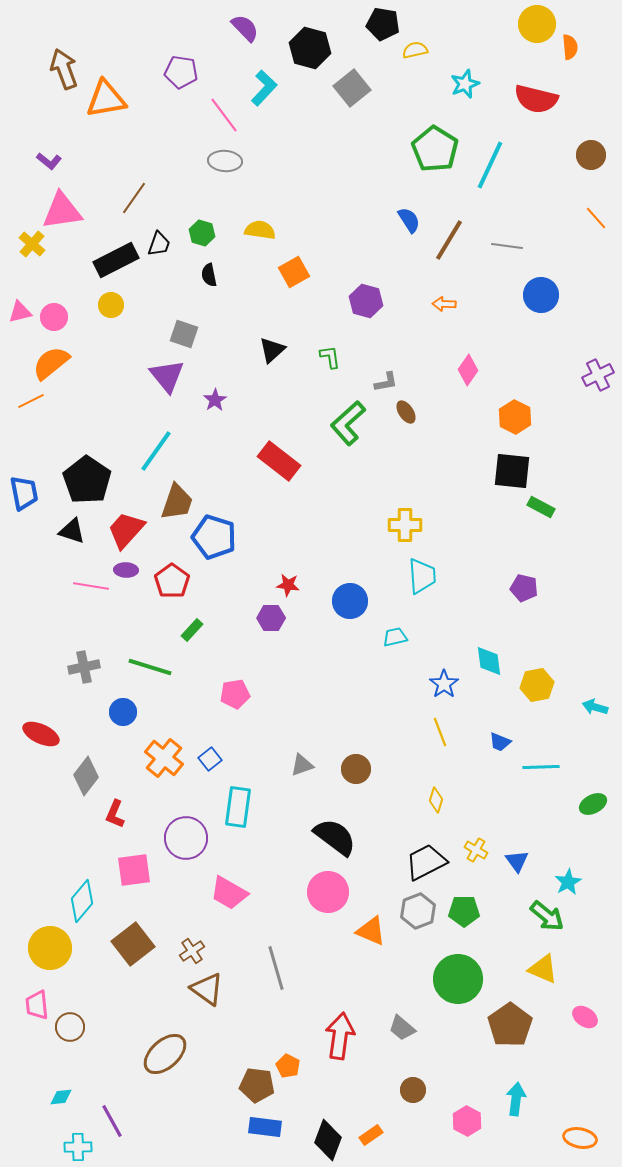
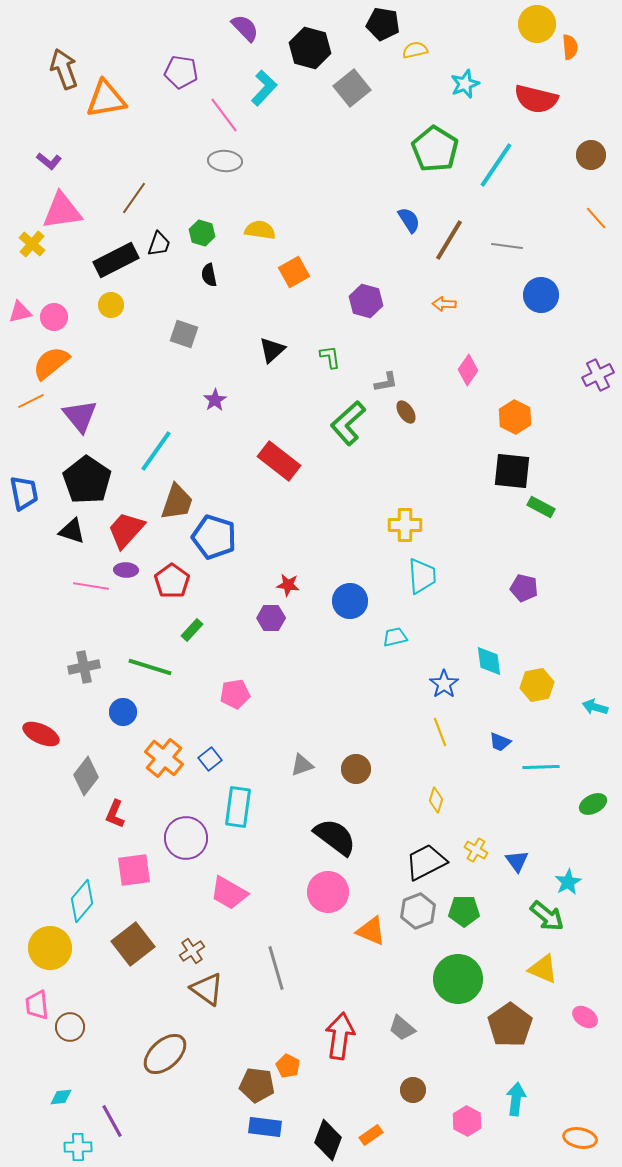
cyan line at (490, 165): moved 6 px right; rotated 9 degrees clockwise
purple triangle at (167, 376): moved 87 px left, 40 px down
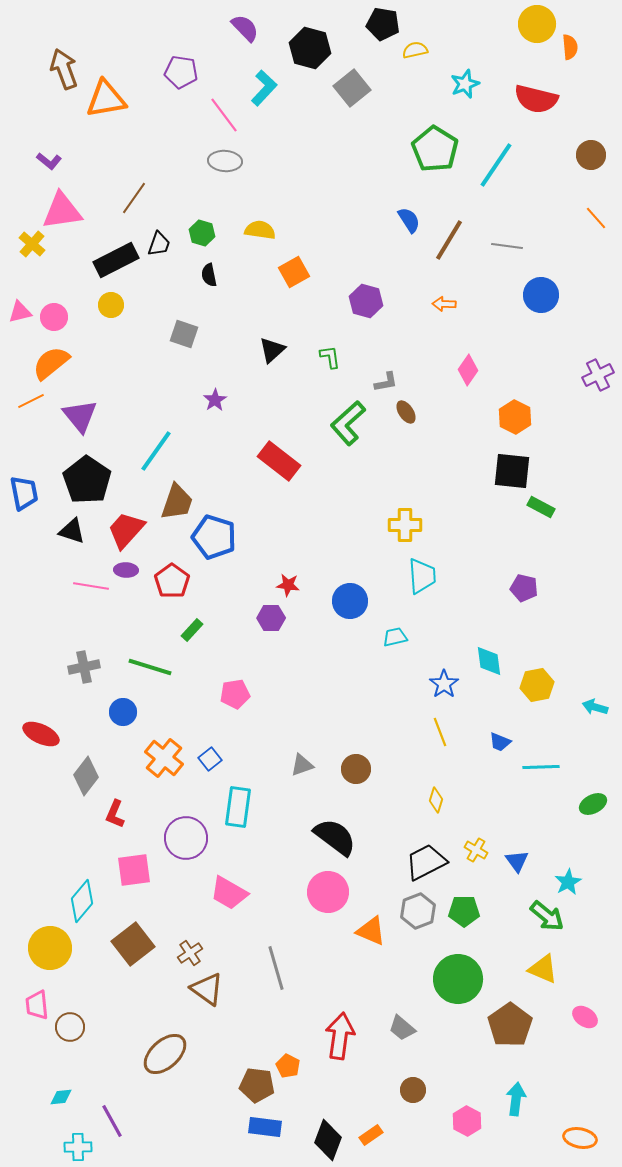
brown cross at (192, 951): moved 2 px left, 2 px down
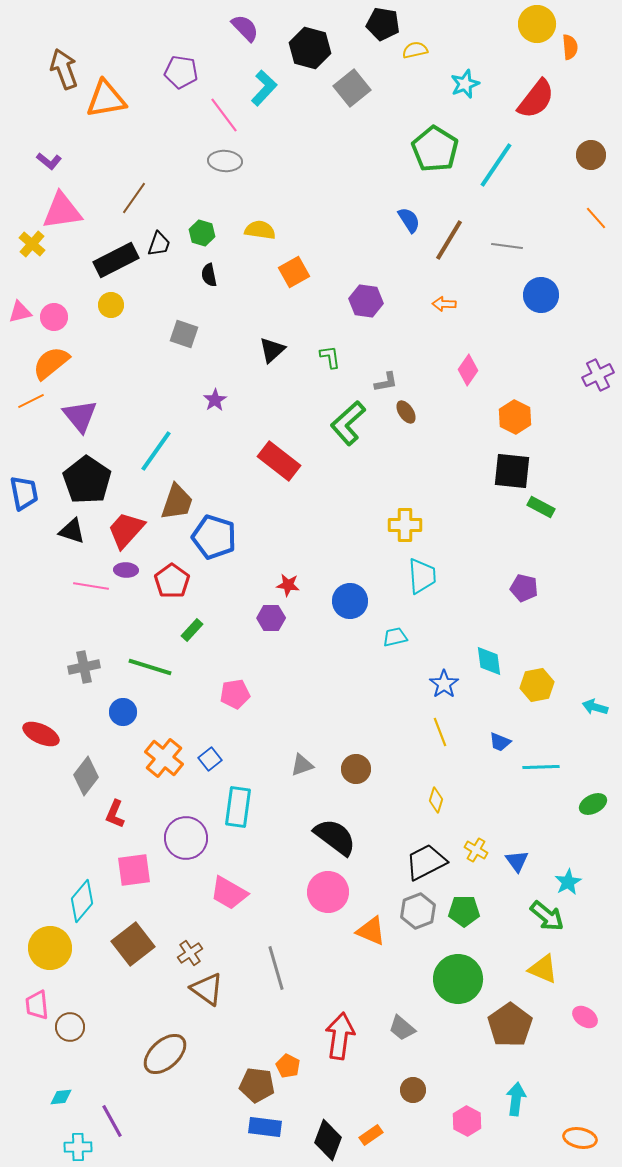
red semicircle at (536, 99): rotated 66 degrees counterclockwise
purple hexagon at (366, 301): rotated 8 degrees counterclockwise
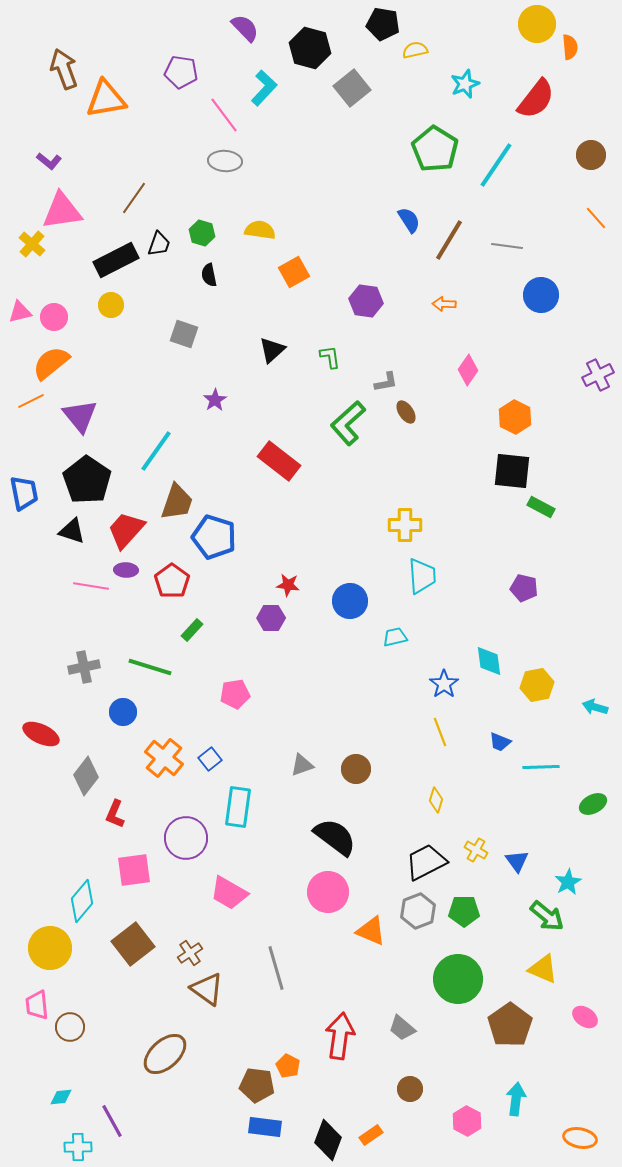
brown circle at (413, 1090): moved 3 px left, 1 px up
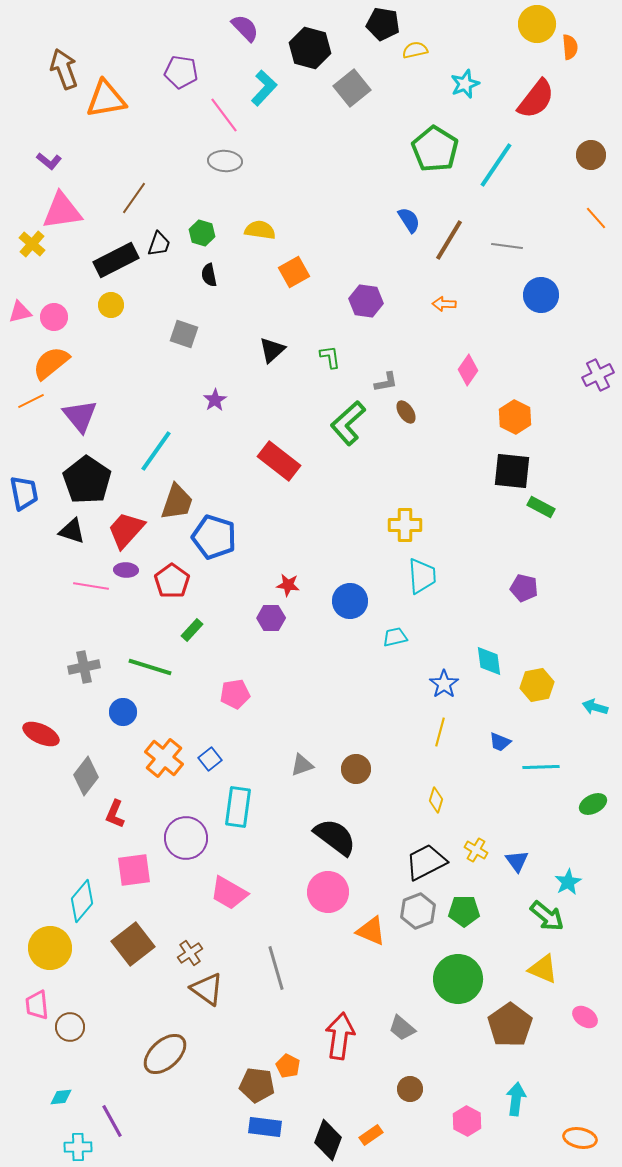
yellow line at (440, 732): rotated 36 degrees clockwise
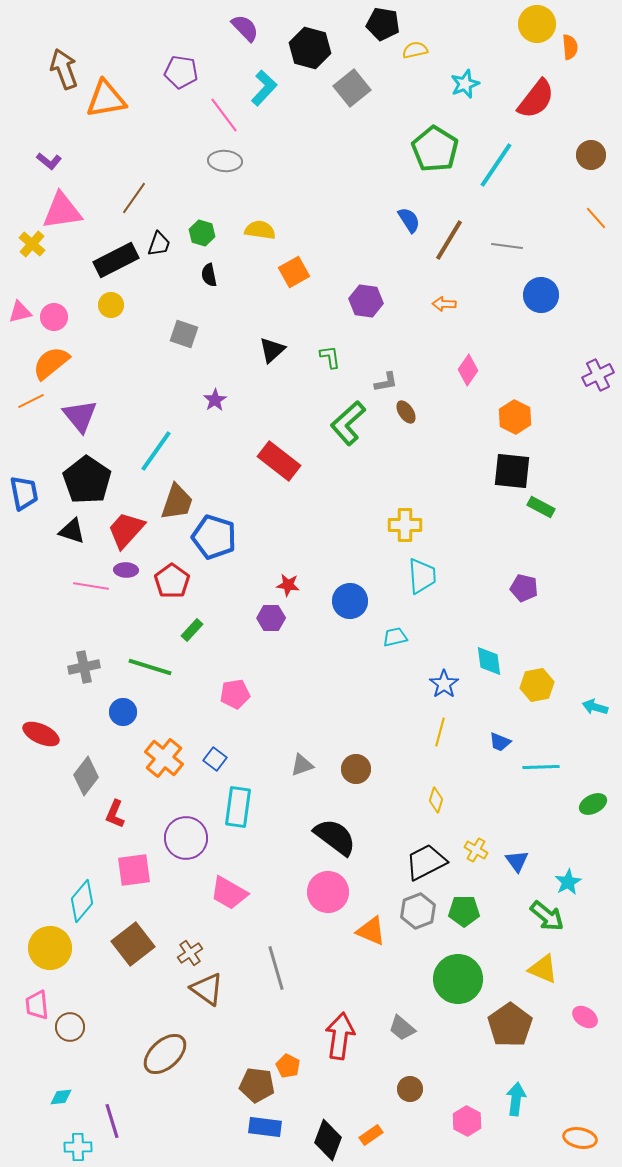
blue square at (210, 759): moved 5 px right; rotated 15 degrees counterclockwise
purple line at (112, 1121): rotated 12 degrees clockwise
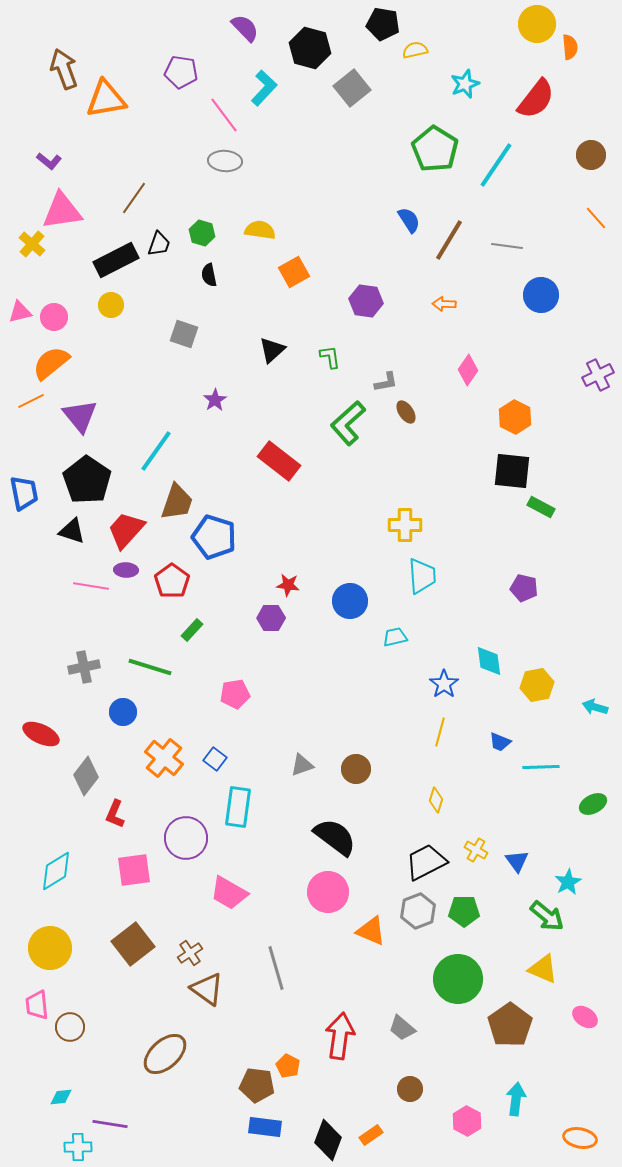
cyan diamond at (82, 901): moved 26 px left, 30 px up; rotated 18 degrees clockwise
purple line at (112, 1121): moved 2 px left, 3 px down; rotated 64 degrees counterclockwise
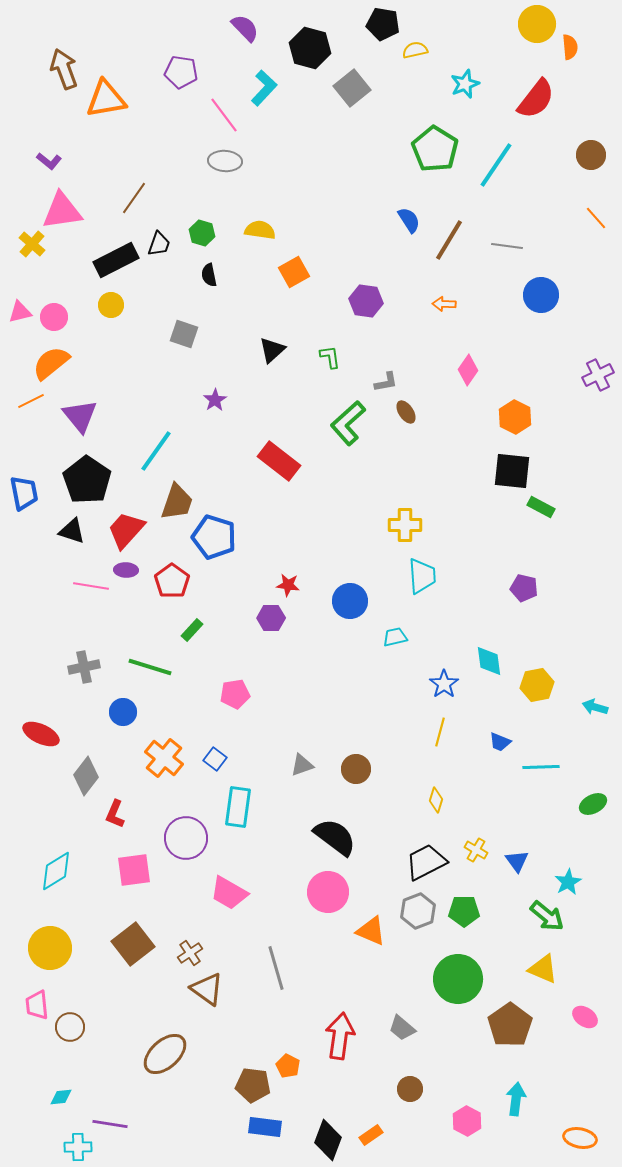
brown pentagon at (257, 1085): moved 4 px left
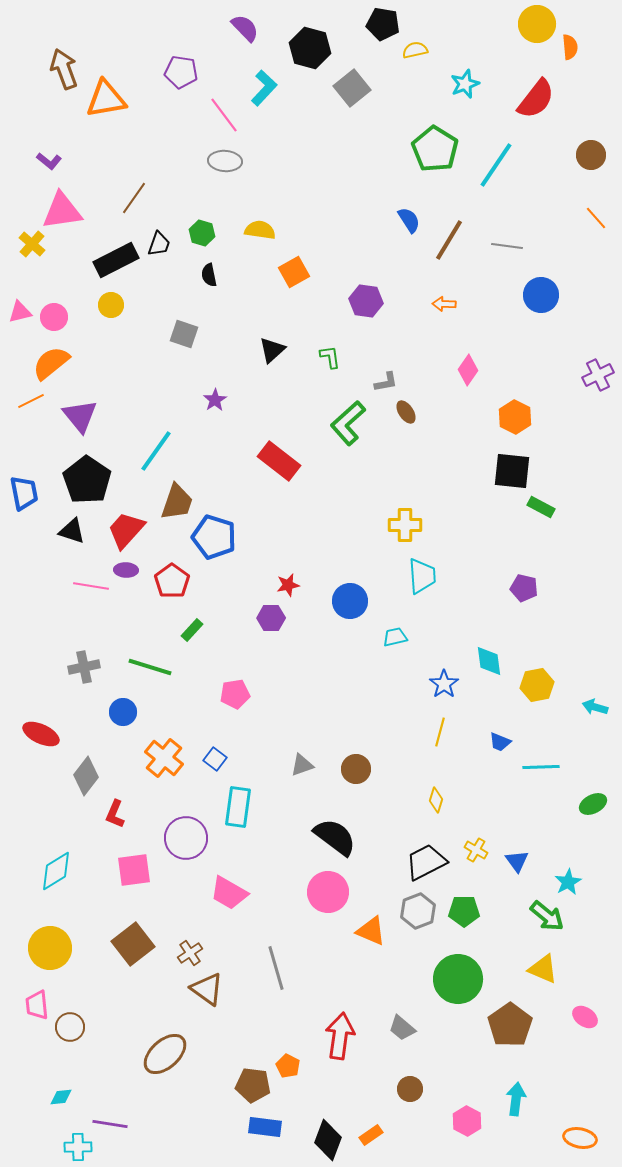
red star at (288, 585): rotated 20 degrees counterclockwise
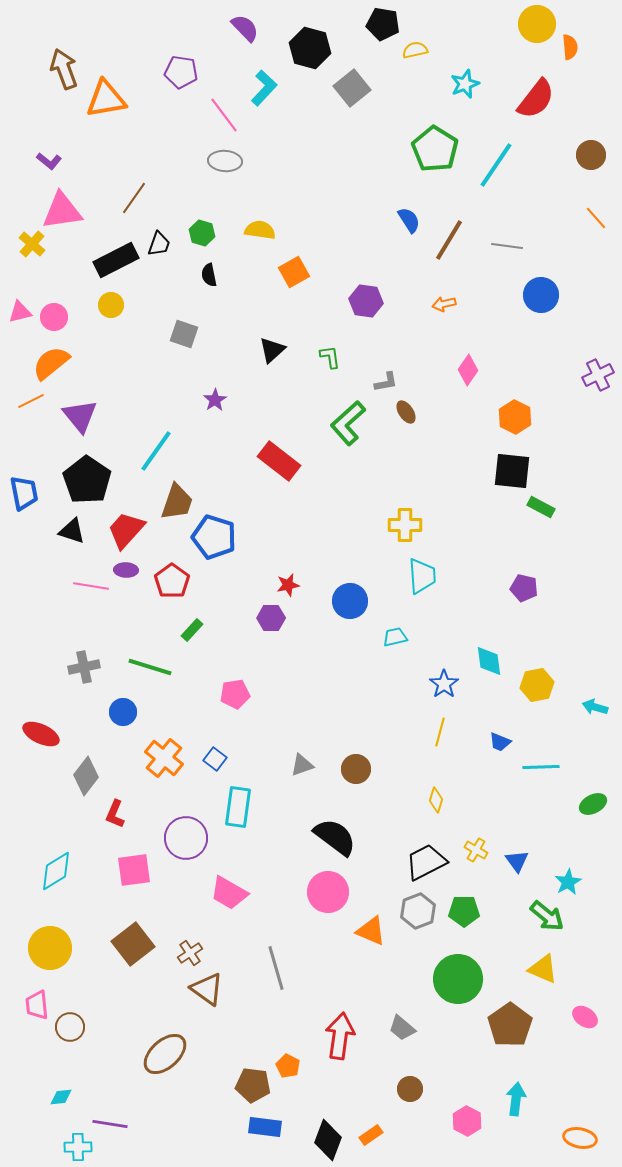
orange arrow at (444, 304): rotated 15 degrees counterclockwise
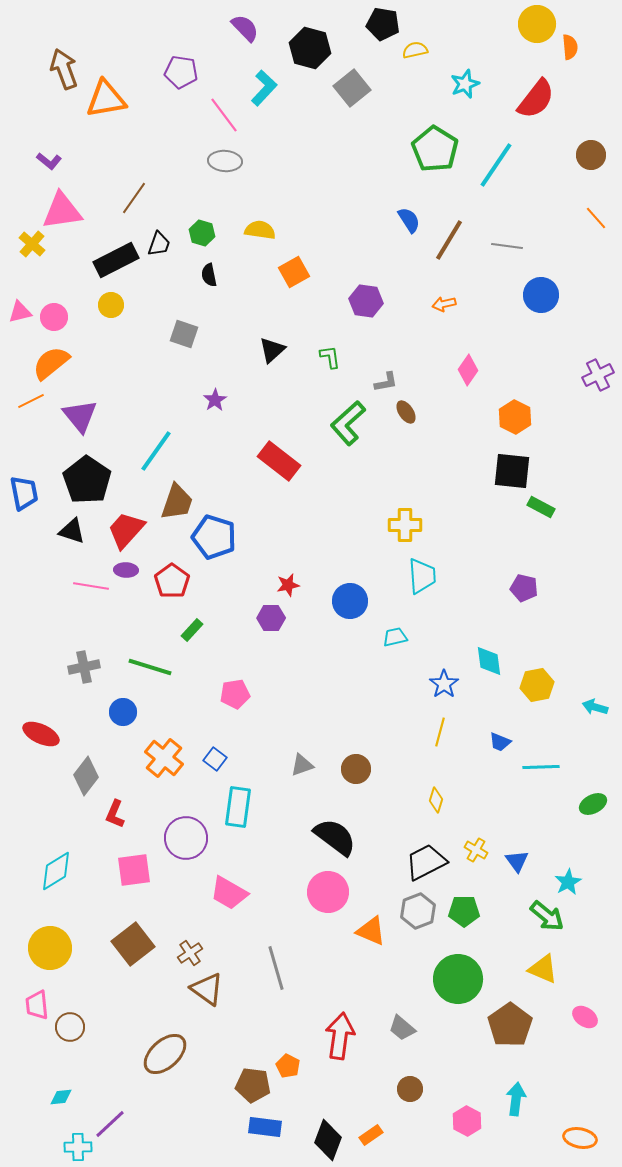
purple line at (110, 1124): rotated 52 degrees counterclockwise
